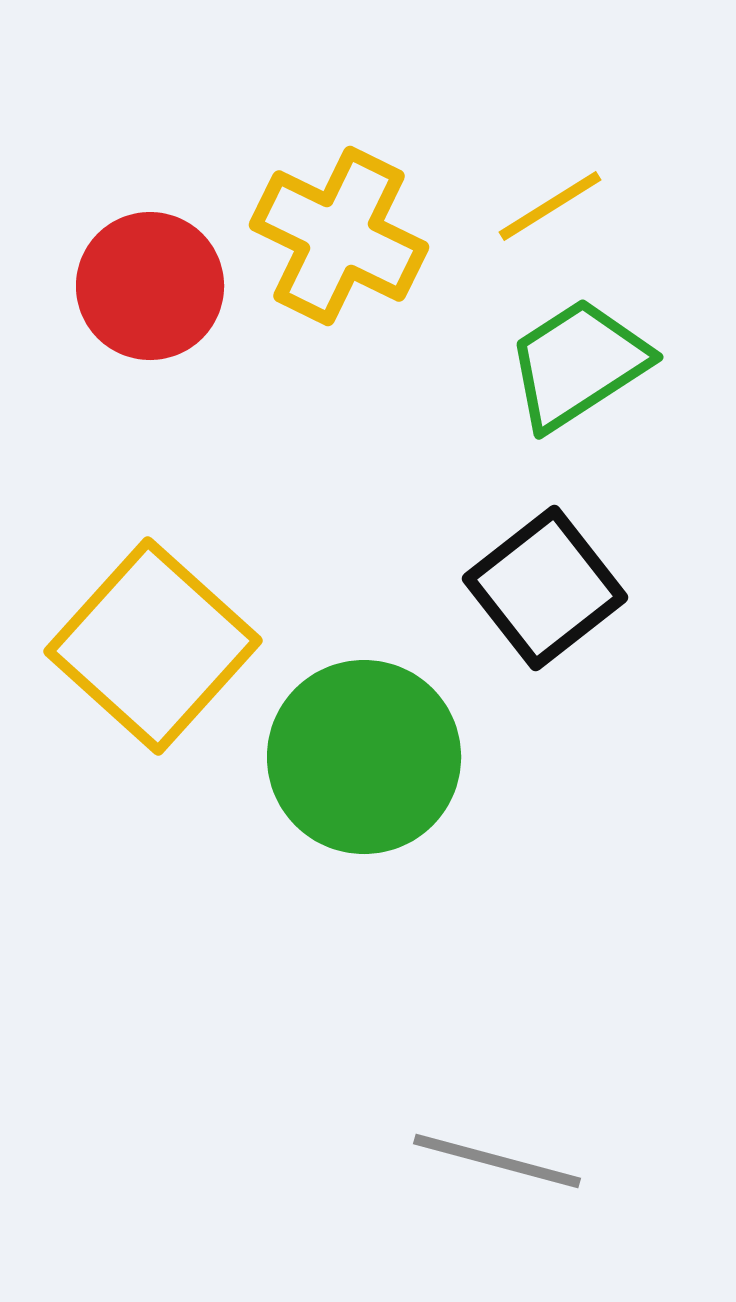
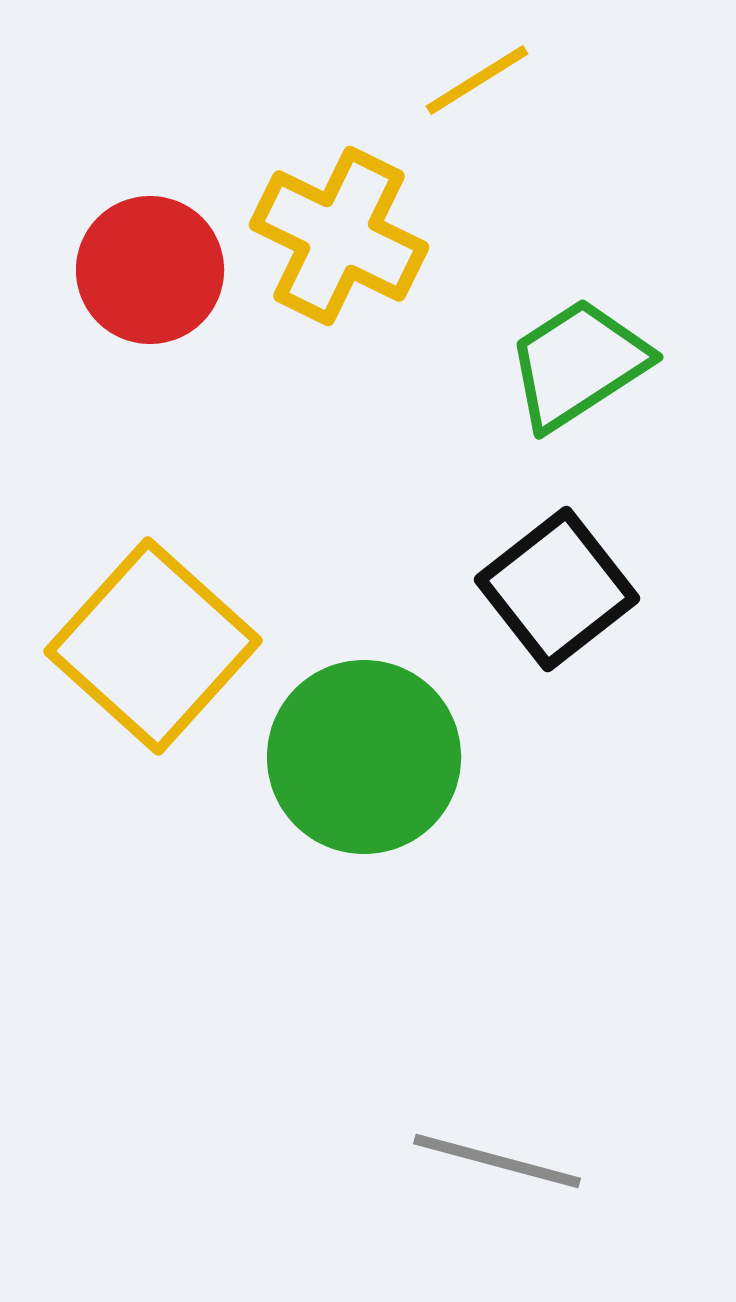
yellow line: moved 73 px left, 126 px up
red circle: moved 16 px up
black square: moved 12 px right, 1 px down
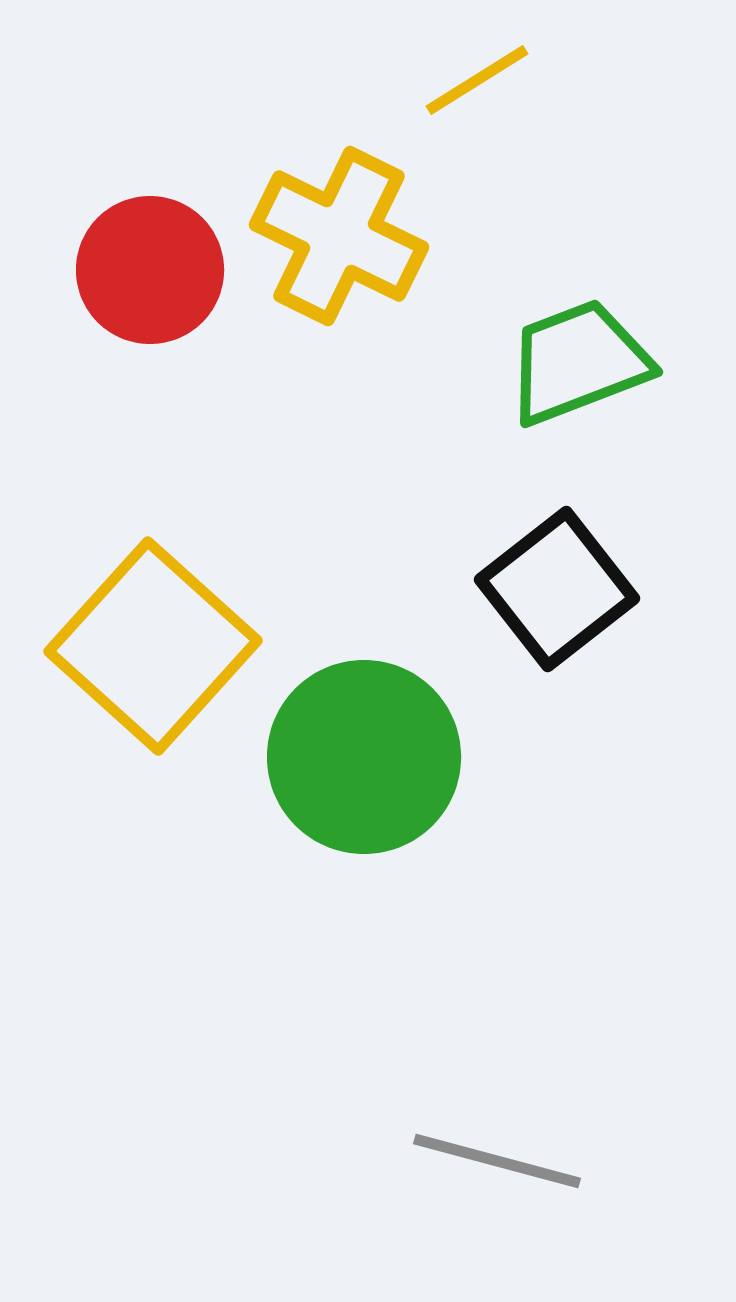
green trapezoid: moved 2 px up; rotated 12 degrees clockwise
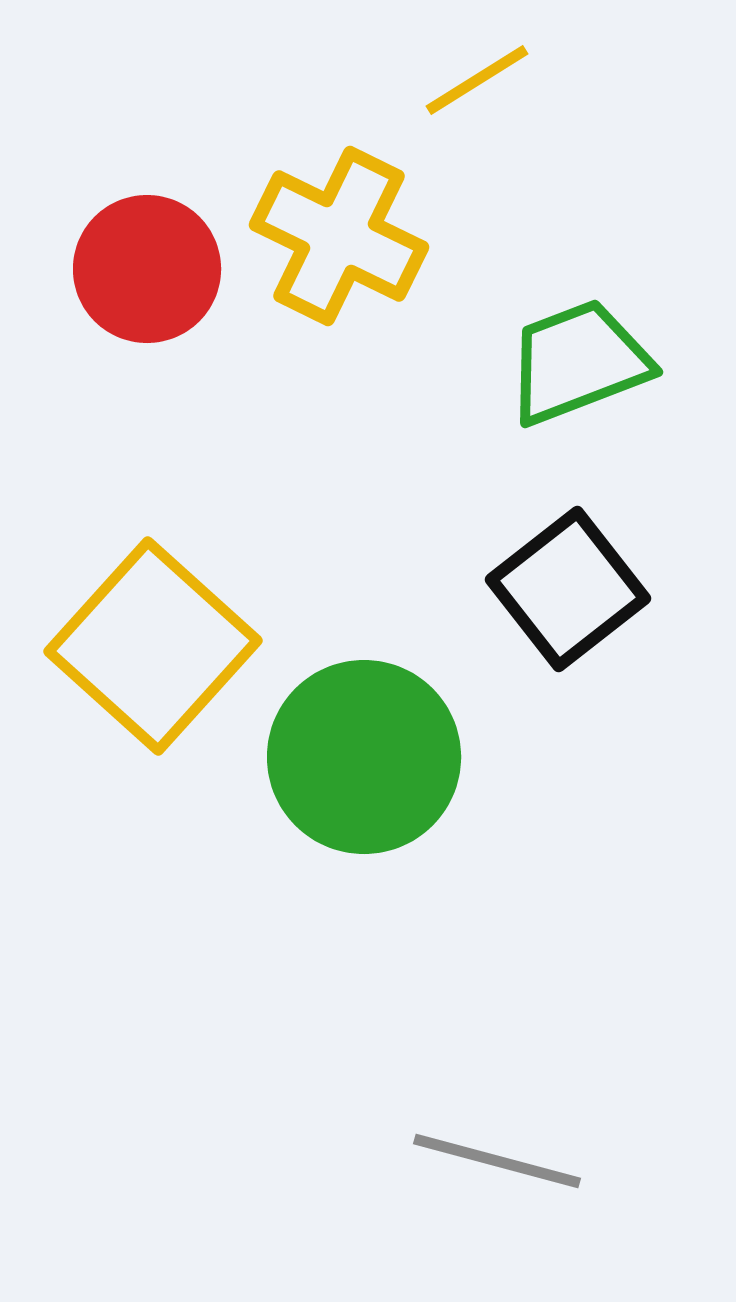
red circle: moved 3 px left, 1 px up
black square: moved 11 px right
